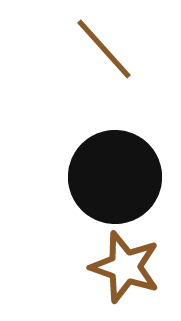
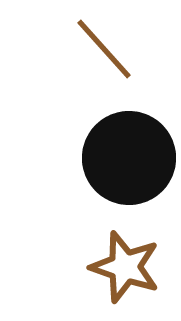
black circle: moved 14 px right, 19 px up
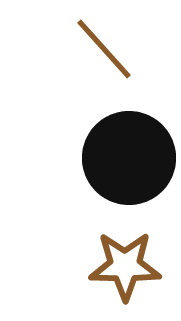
brown star: moved 1 px up; rotated 18 degrees counterclockwise
